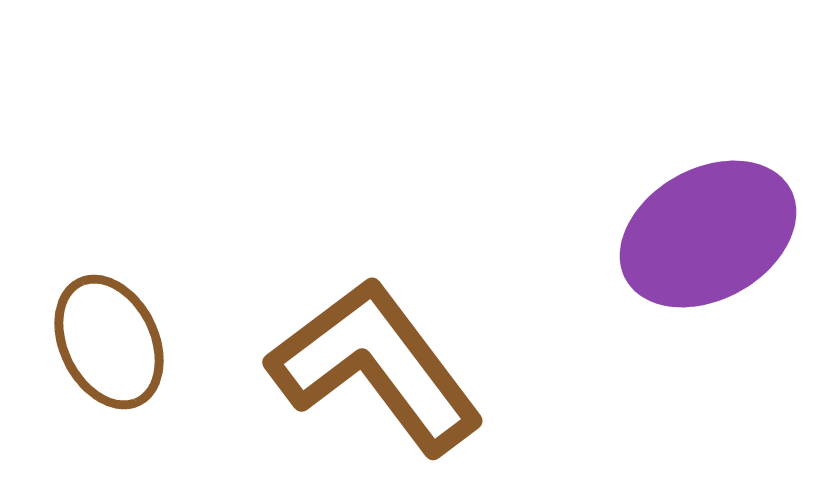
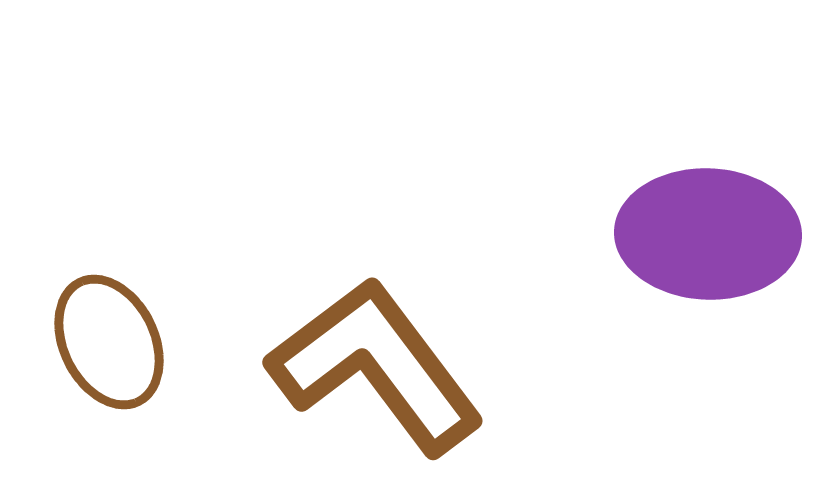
purple ellipse: rotated 31 degrees clockwise
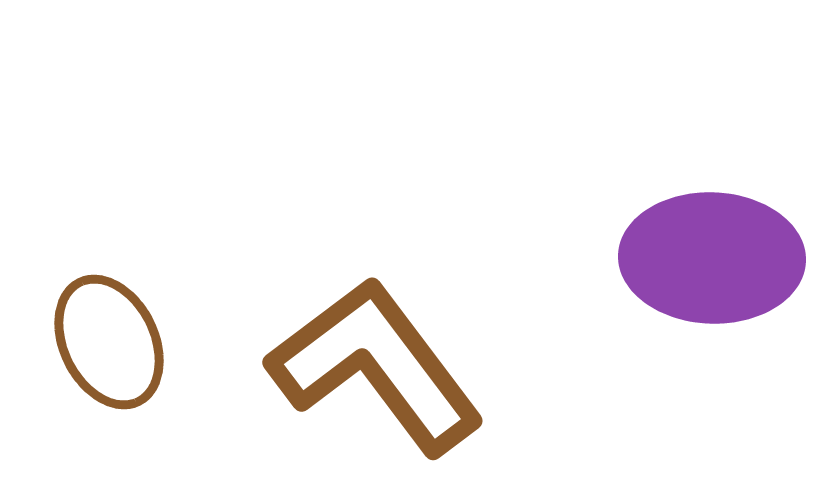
purple ellipse: moved 4 px right, 24 px down
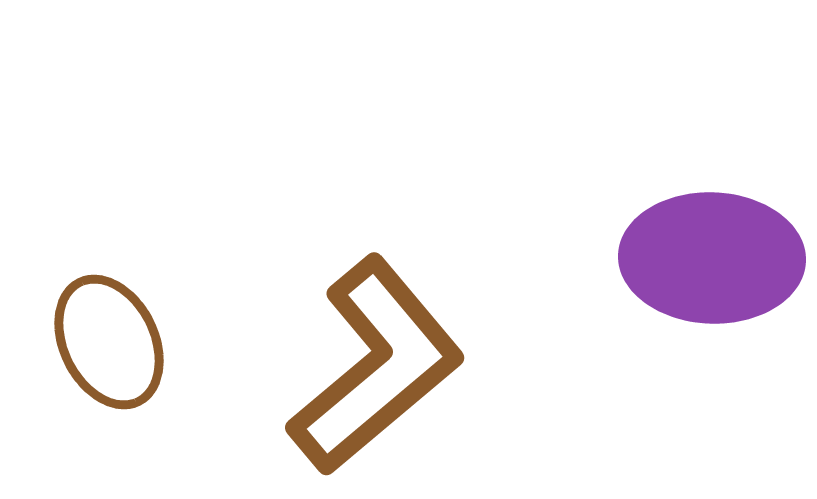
brown L-shape: rotated 87 degrees clockwise
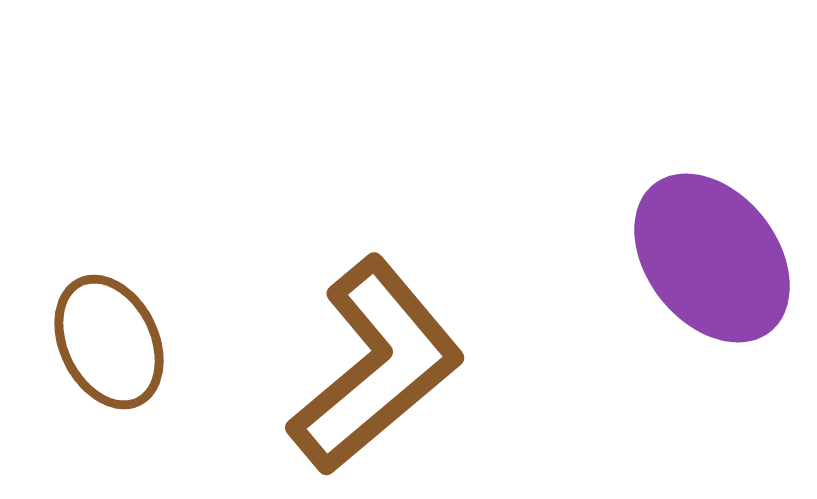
purple ellipse: rotated 50 degrees clockwise
